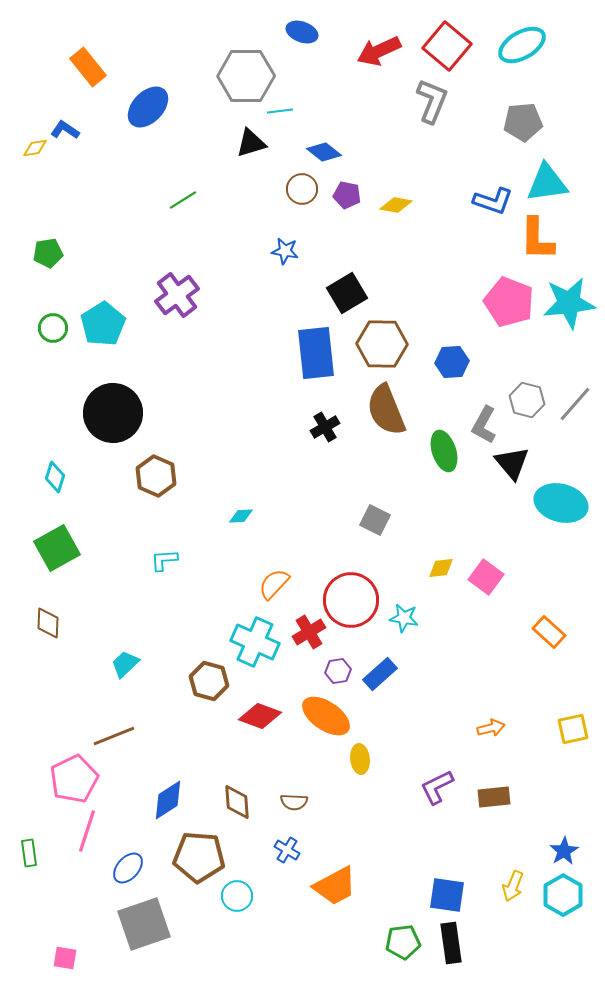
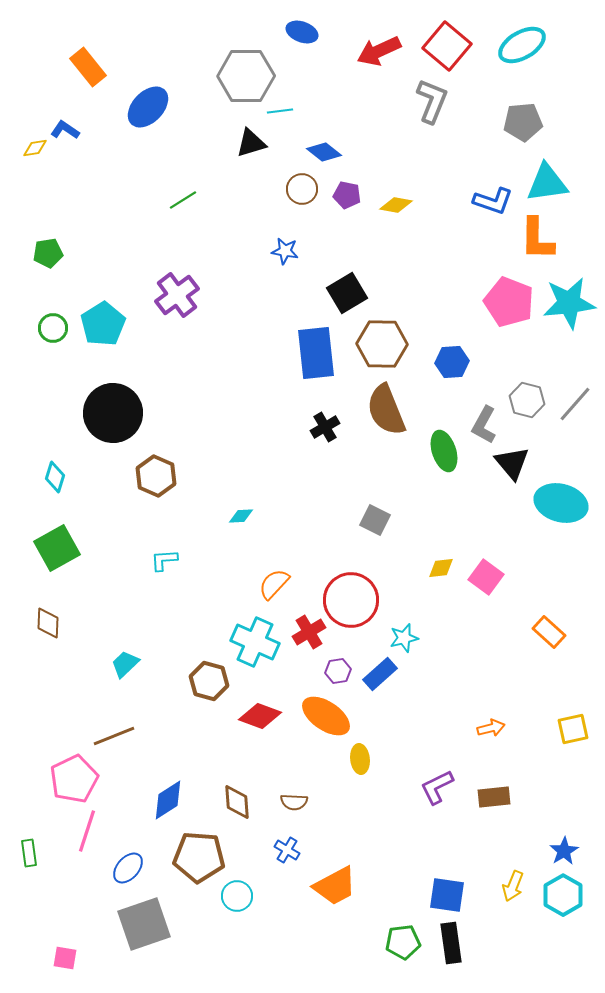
cyan star at (404, 618): moved 20 px down; rotated 24 degrees counterclockwise
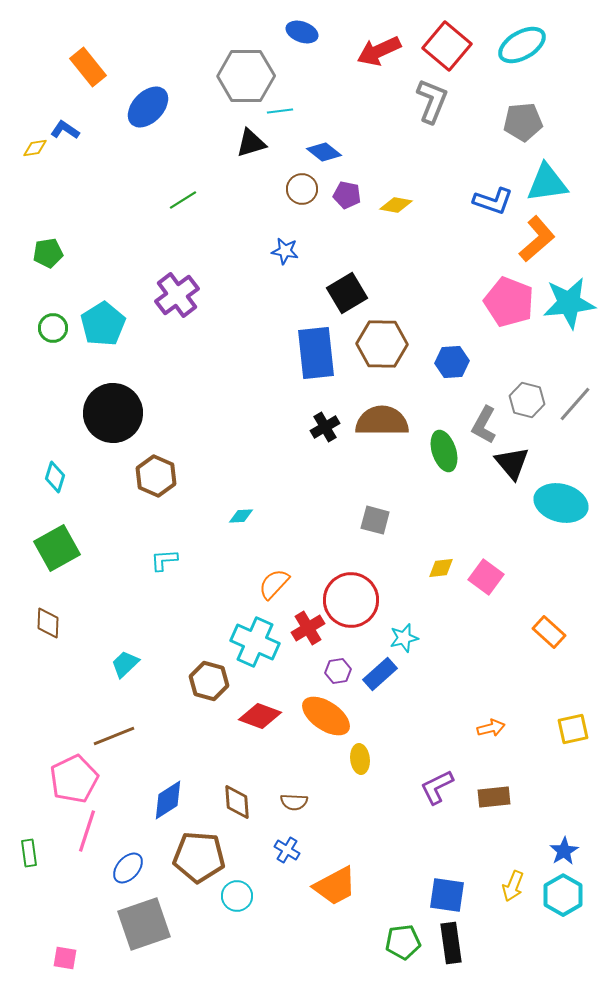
orange L-shape at (537, 239): rotated 132 degrees counterclockwise
brown semicircle at (386, 410): moved 4 px left, 11 px down; rotated 112 degrees clockwise
gray square at (375, 520): rotated 12 degrees counterclockwise
red cross at (309, 632): moved 1 px left, 4 px up
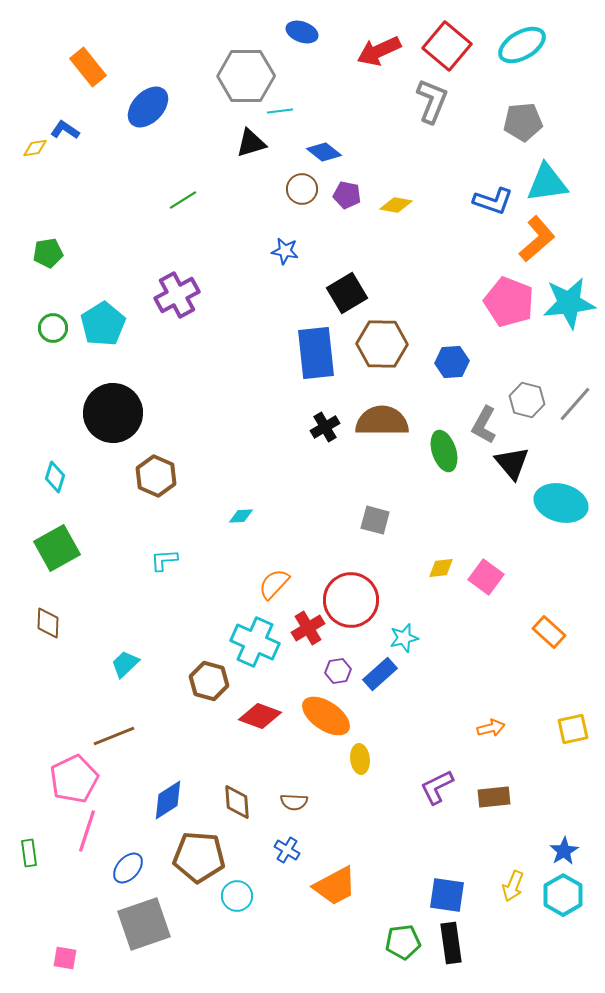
purple cross at (177, 295): rotated 9 degrees clockwise
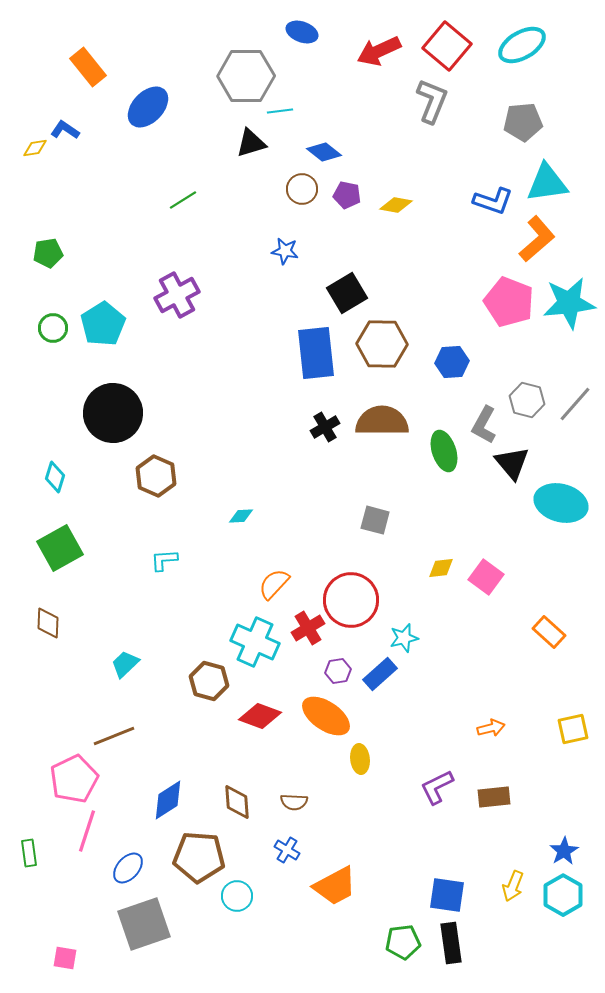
green square at (57, 548): moved 3 px right
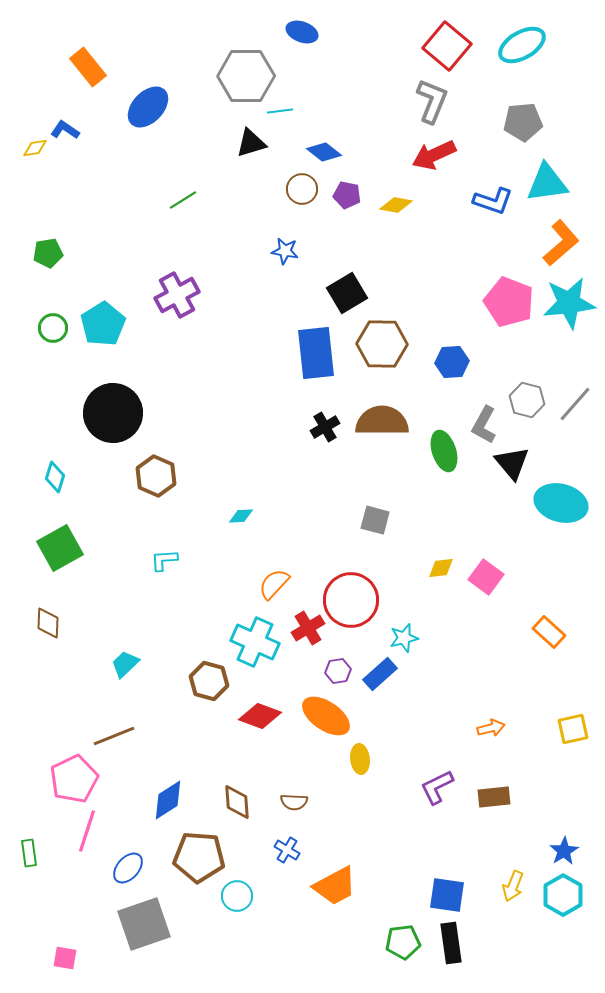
red arrow at (379, 51): moved 55 px right, 104 px down
orange L-shape at (537, 239): moved 24 px right, 4 px down
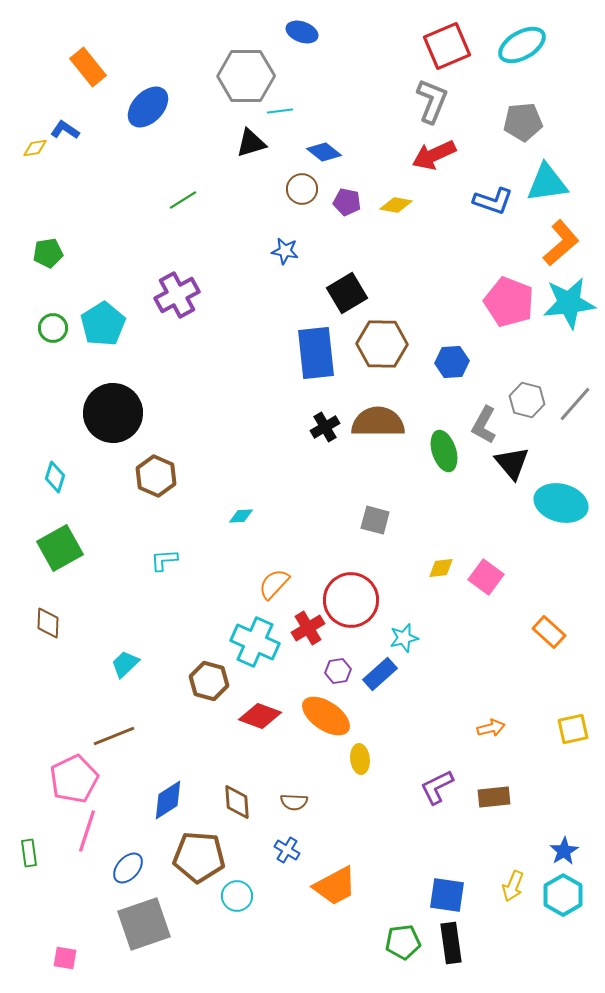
red square at (447, 46): rotated 27 degrees clockwise
purple pentagon at (347, 195): moved 7 px down
brown semicircle at (382, 421): moved 4 px left, 1 px down
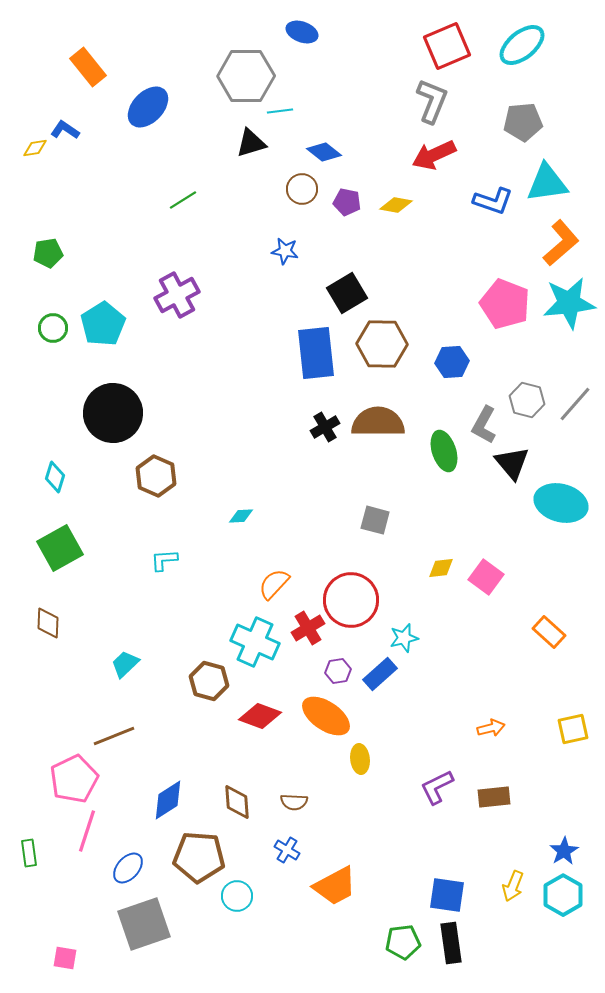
cyan ellipse at (522, 45): rotated 9 degrees counterclockwise
pink pentagon at (509, 302): moved 4 px left, 2 px down
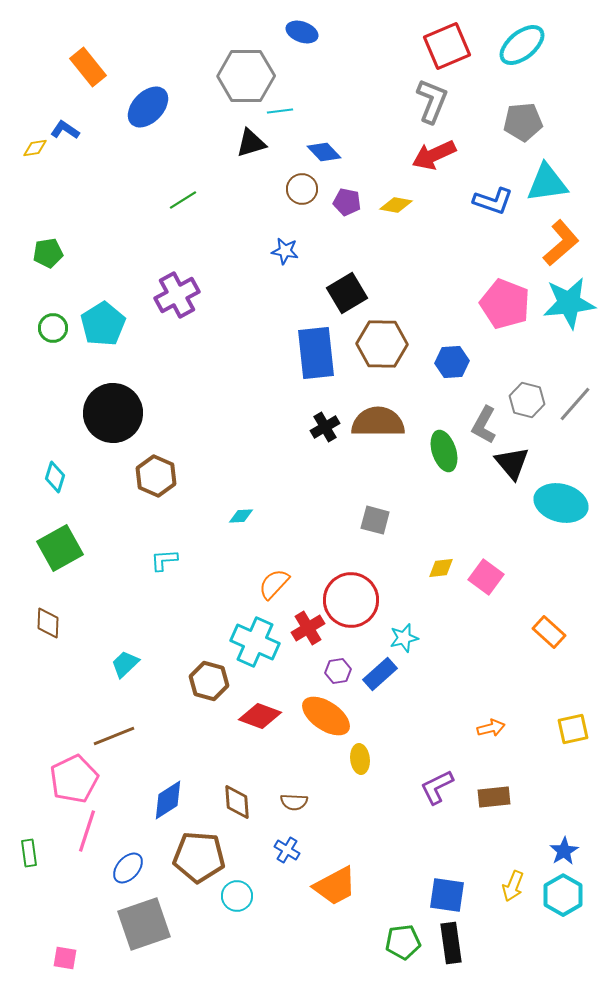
blue diamond at (324, 152): rotated 8 degrees clockwise
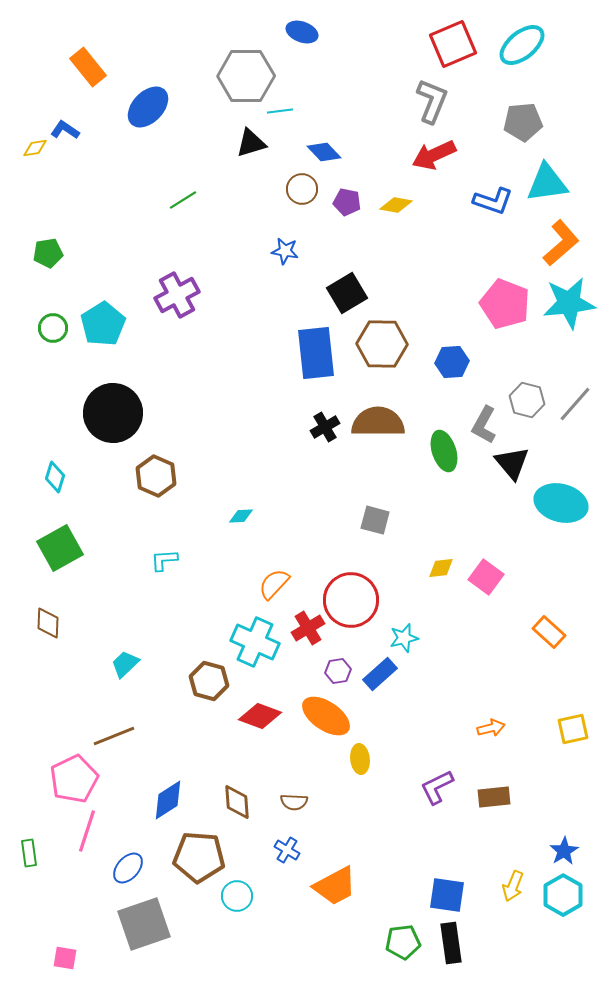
red square at (447, 46): moved 6 px right, 2 px up
